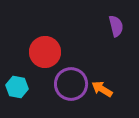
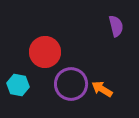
cyan hexagon: moved 1 px right, 2 px up
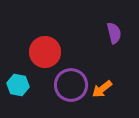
purple semicircle: moved 2 px left, 7 px down
purple circle: moved 1 px down
orange arrow: rotated 70 degrees counterclockwise
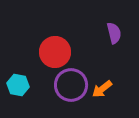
red circle: moved 10 px right
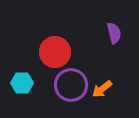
cyan hexagon: moved 4 px right, 2 px up; rotated 10 degrees counterclockwise
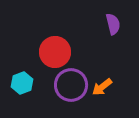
purple semicircle: moved 1 px left, 9 px up
cyan hexagon: rotated 20 degrees counterclockwise
orange arrow: moved 2 px up
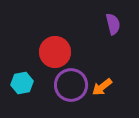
cyan hexagon: rotated 10 degrees clockwise
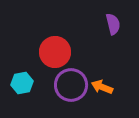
orange arrow: rotated 60 degrees clockwise
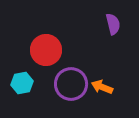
red circle: moved 9 px left, 2 px up
purple circle: moved 1 px up
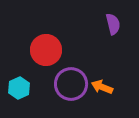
cyan hexagon: moved 3 px left, 5 px down; rotated 15 degrees counterclockwise
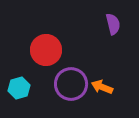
cyan hexagon: rotated 10 degrees clockwise
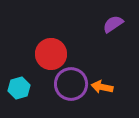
purple semicircle: rotated 110 degrees counterclockwise
red circle: moved 5 px right, 4 px down
orange arrow: rotated 10 degrees counterclockwise
